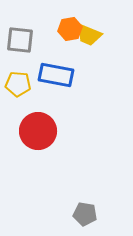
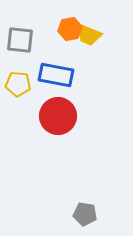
red circle: moved 20 px right, 15 px up
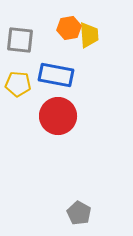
orange hexagon: moved 1 px left, 1 px up
yellow trapezoid: rotated 116 degrees counterclockwise
gray pentagon: moved 6 px left, 1 px up; rotated 20 degrees clockwise
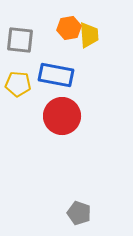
red circle: moved 4 px right
gray pentagon: rotated 10 degrees counterclockwise
